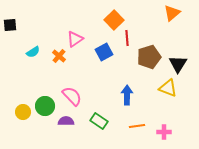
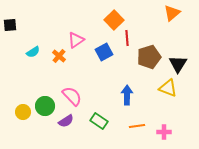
pink triangle: moved 1 px right, 1 px down
purple semicircle: rotated 147 degrees clockwise
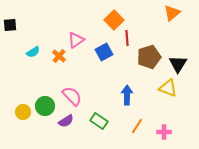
orange line: rotated 49 degrees counterclockwise
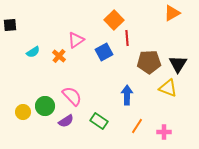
orange triangle: rotated 12 degrees clockwise
brown pentagon: moved 5 px down; rotated 15 degrees clockwise
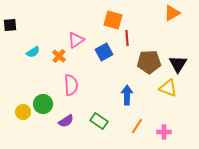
orange square: moved 1 px left; rotated 30 degrees counterclockwise
pink semicircle: moved 1 px left, 11 px up; rotated 40 degrees clockwise
green circle: moved 2 px left, 2 px up
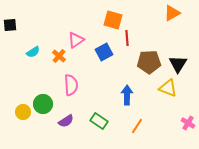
pink cross: moved 24 px right, 9 px up; rotated 32 degrees clockwise
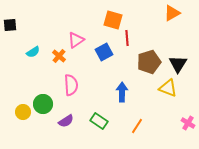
brown pentagon: rotated 15 degrees counterclockwise
blue arrow: moved 5 px left, 3 px up
